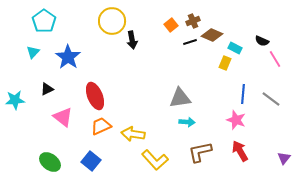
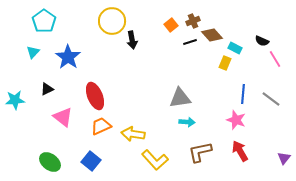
brown diamond: rotated 25 degrees clockwise
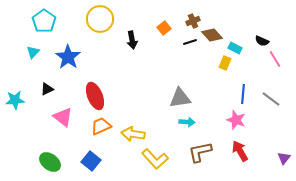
yellow circle: moved 12 px left, 2 px up
orange square: moved 7 px left, 3 px down
yellow L-shape: moved 1 px up
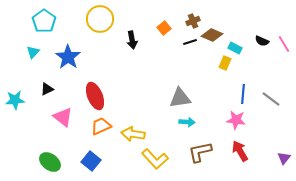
brown diamond: rotated 25 degrees counterclockwise
pink line: moved 9 px right, 15 px up
pink star: rotated 12 degrees counterclockwise
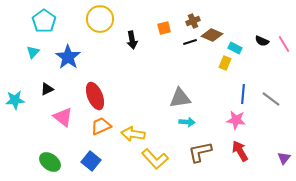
orange square: rotated 24 degrees clockwise
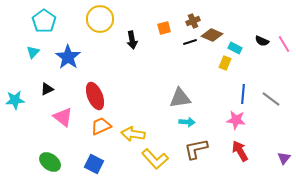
brown L-shape: moved 4 px left, 3 px up
blue square: moved 3 px right, 3 px down; rotated 12 degrees counterclockwise
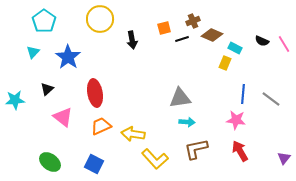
black line: moved 8 px left, 3 px up
black triangle: rotated 16 degrees counterclockwise
red ellipse: moved 3 px up; rotated 12 degrees clockwise
